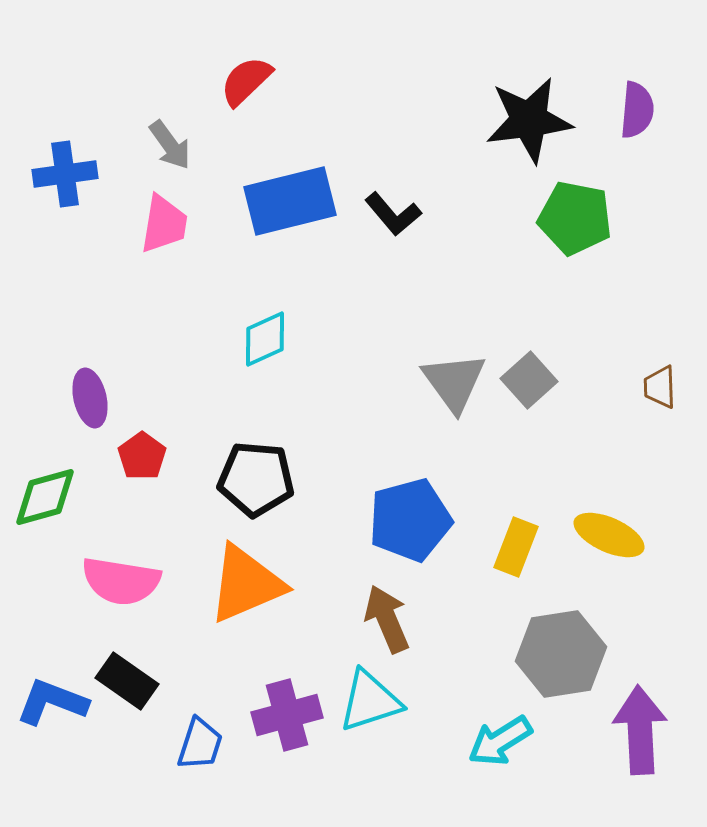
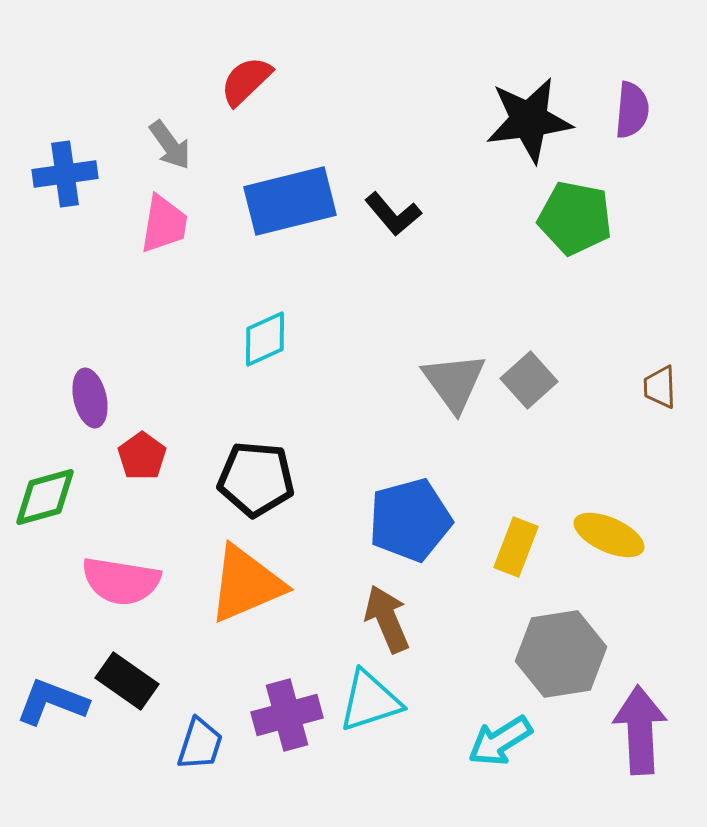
purple semicircle: moved 5 px left
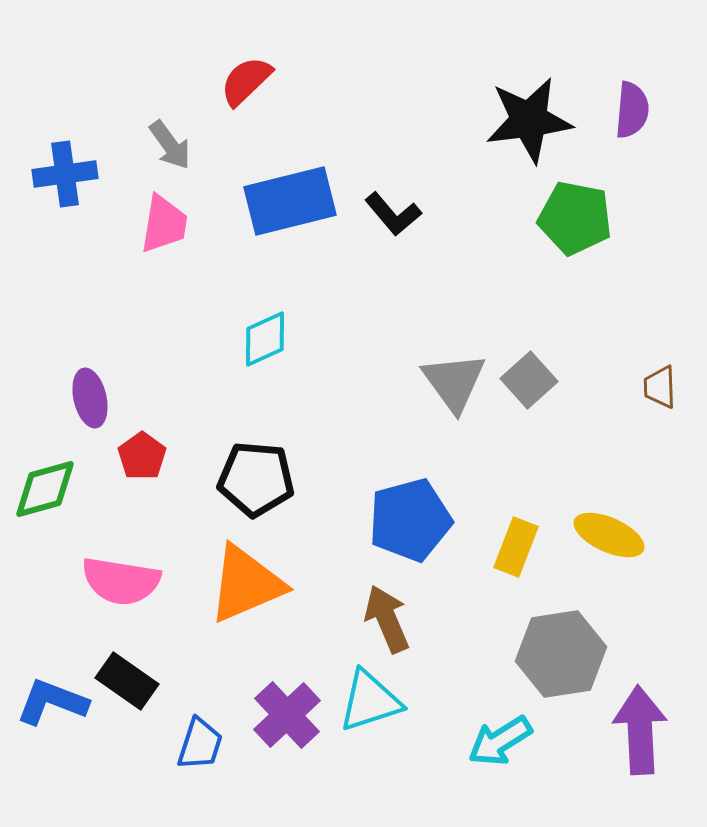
green diamond: moved 8 px up
purple cross: rotated 28 degrees counterclockwise
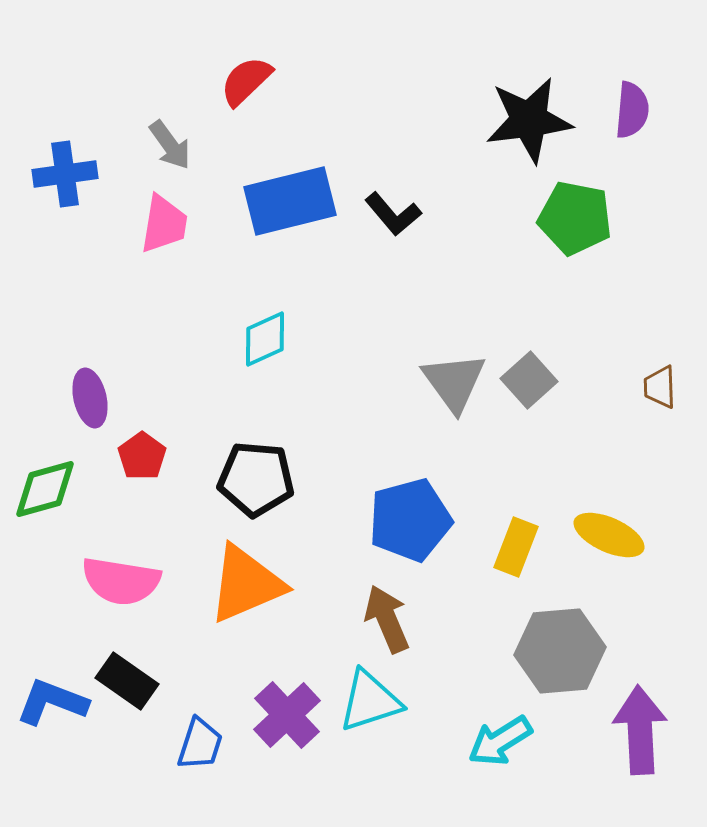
gray hexagon: moved 1 px left, 3 px up; rotated 4 degrees clockwise
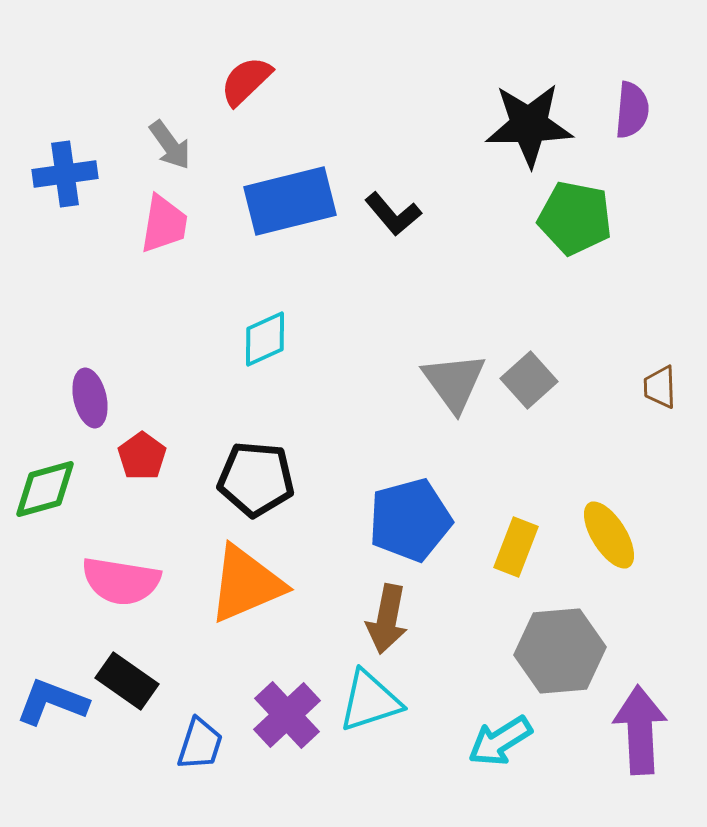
black star: moved 5 px down; rotated 6 degrees clockwise
yellow ellipse: rotated 34 degrees clockwise
brown arrow: rotated 146 degrees counterclockwise
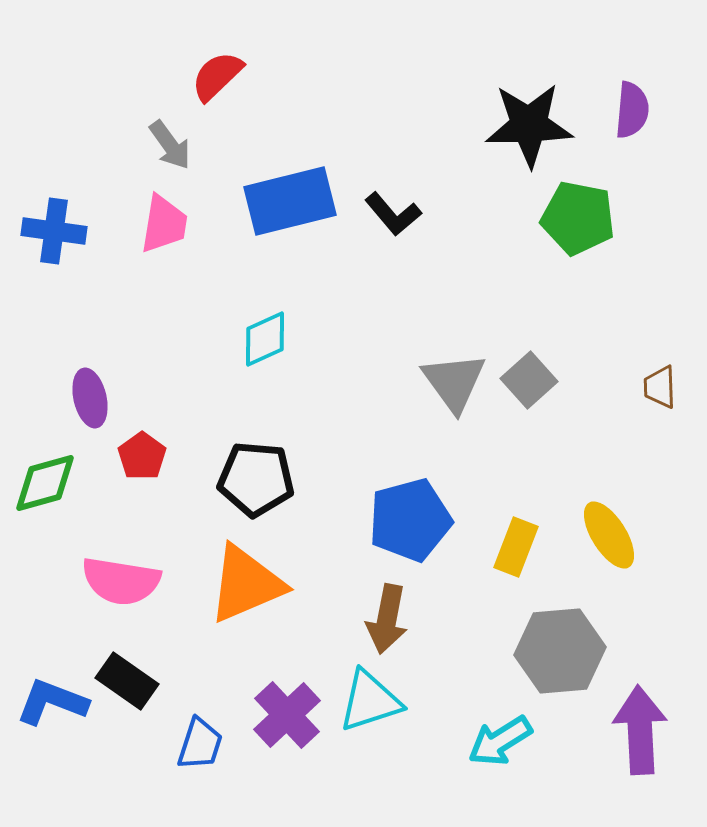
red semicircle: moved 29 px left, 5 px up
blue cross: moved 11 px left, 57 px down; rotated 16 degrees clockwise
green pentagon: moved 3 px right
green diamond: moved 6 px up
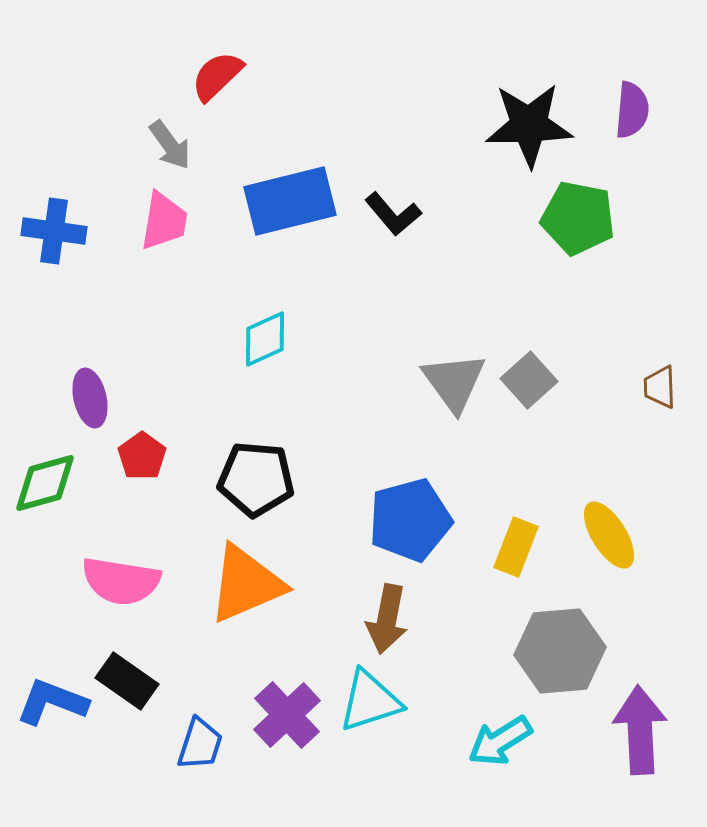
pink trapezoid: moved 3 px up
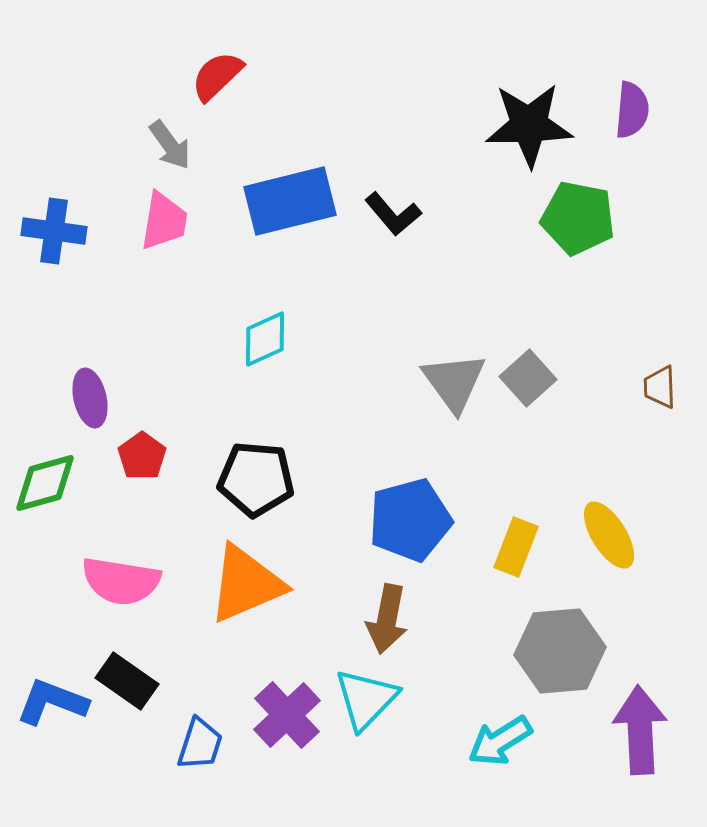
gray square: moved 1 px left, 2 px up
cyan triangle: moved 4 px left, 2 px up; rotated 28 degrees counterclockwise
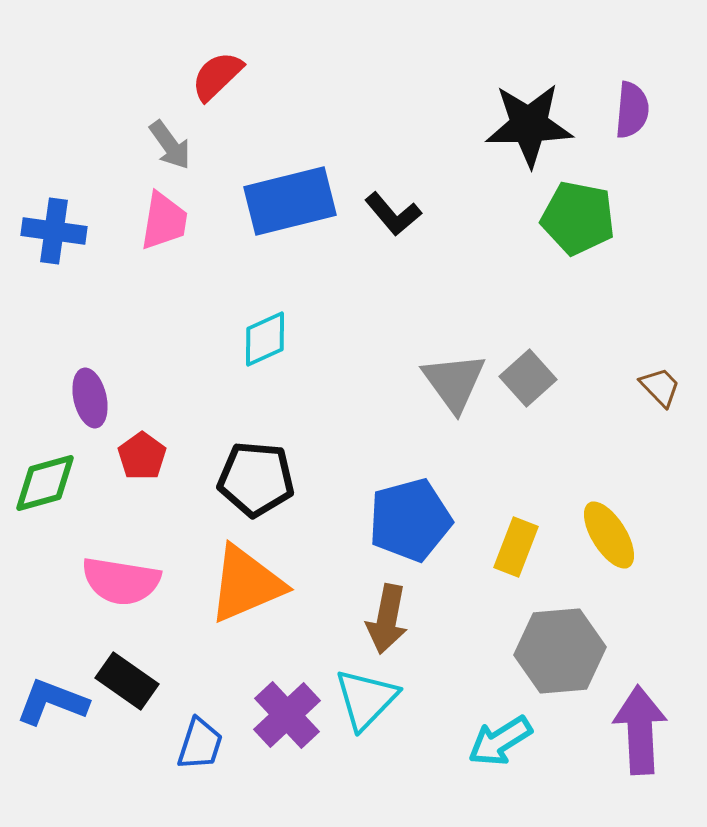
brown trapezoid: rotated 138 degrees clockwise
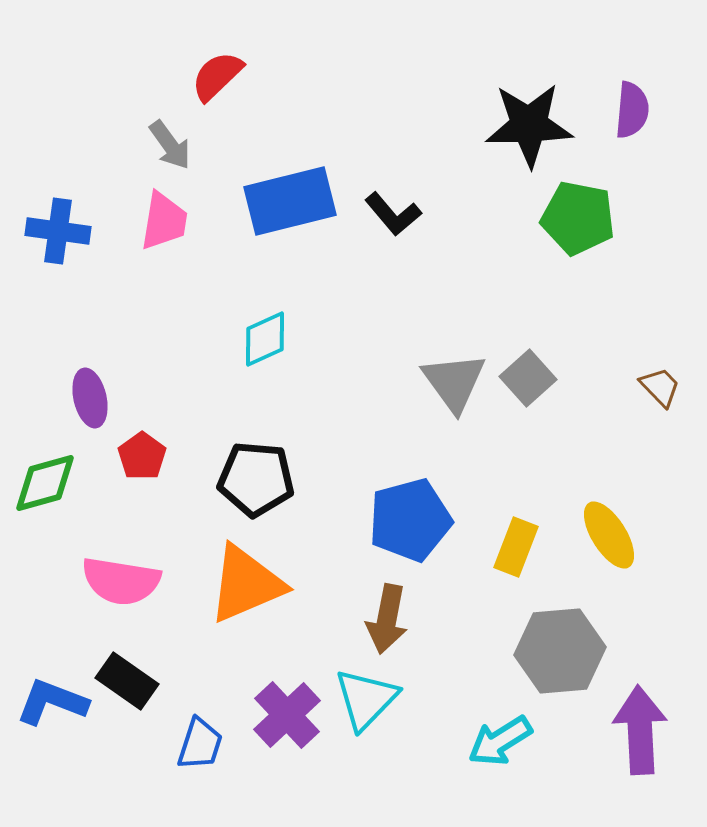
blue cross: moved 4 px right
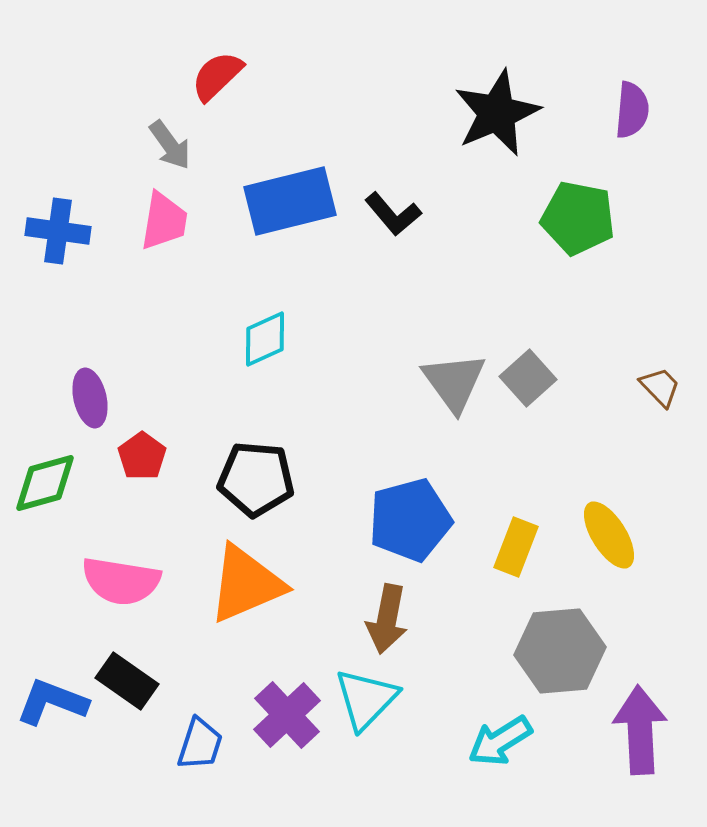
black star: moved 32 px left, 12 px up; rotated 22 degrees counterclockwise
